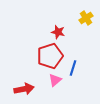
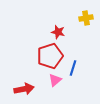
yellow cross: rotated 24 degrees clockwise
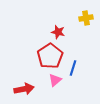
red pentagon: rotated 15 degrees counterclockwise
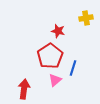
red star: moved 1 px up
red arrow: rotated 72 degrees counterclockwise
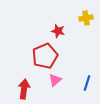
red pentagon: moved 5 px left; rotated 10 degrees clockwise
blue line: moved 14 px right, 15 px down
